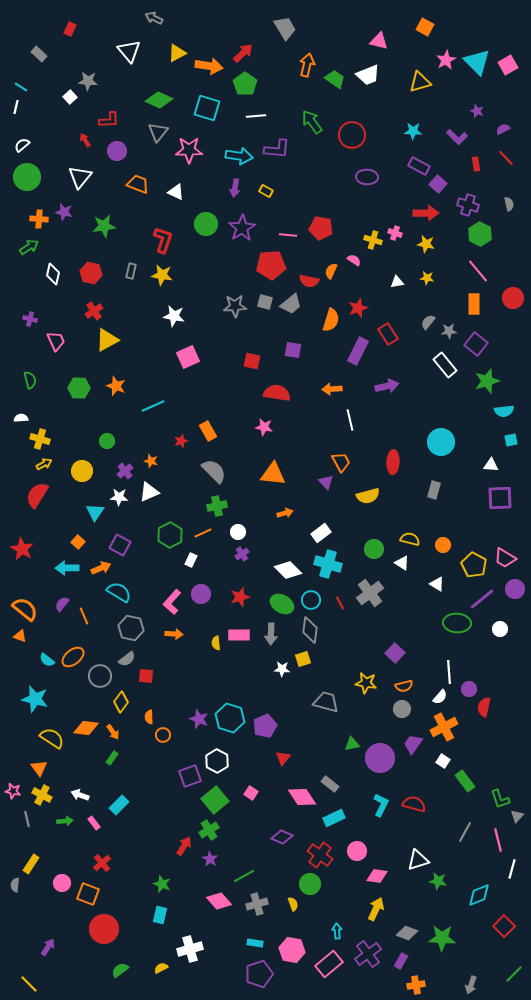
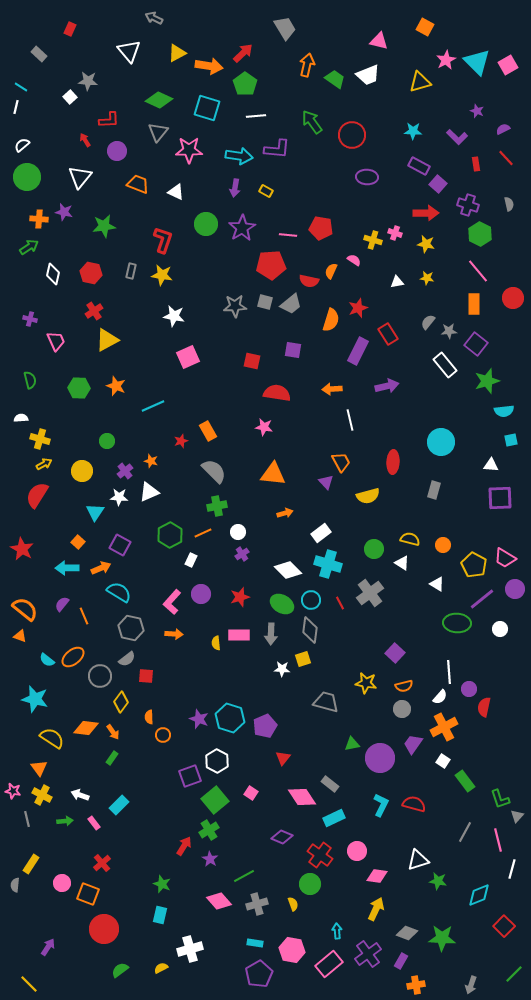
purple pentagon at (259, 974): rotated 12 degrees counterclockwise
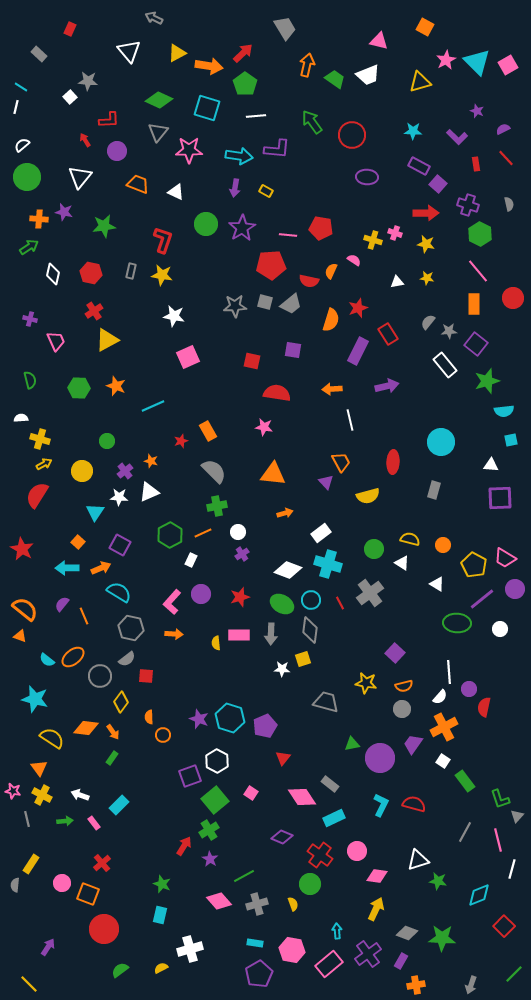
white diamond at (288, 570): rotated 24 degrees counterclockwise
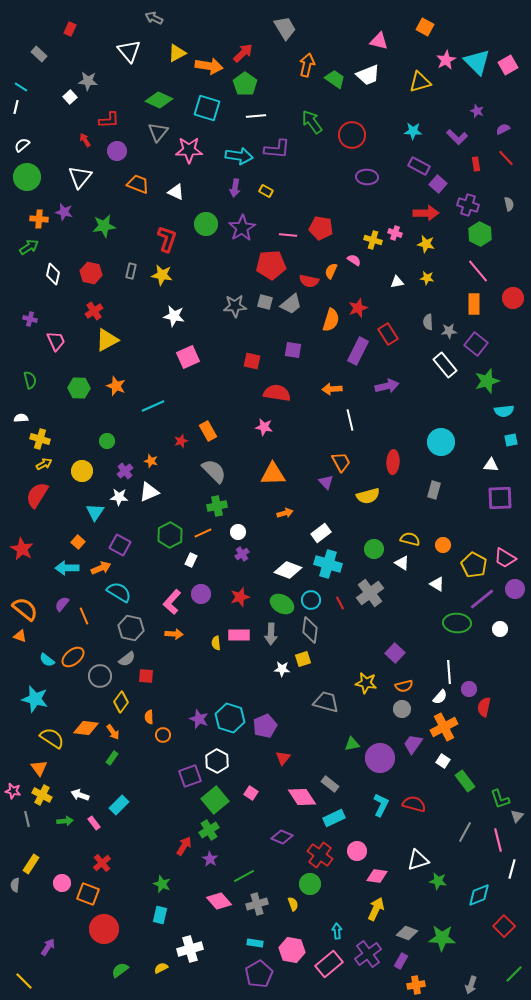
red L-shape at (163, 240): moved 4 px right, 1 px up
gray semicircle at (428, 322): rotated 42 degrees counterclockwise
orange triangle at (273, 474): rotated 8 degrees counterclockwise
yellow line at (29, 984): moved 5 px left, 3 px up
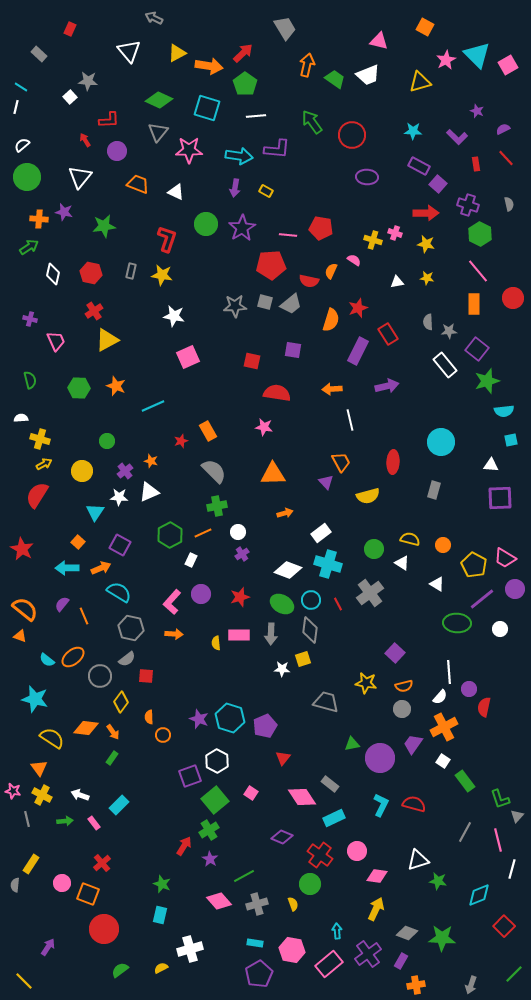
cyan triangle at (477, 62): moved 7 px up
purple square at (476, 344): moved 1 px right, 5 px down
red line at (340, 603): moved 2 px left, 1 px down
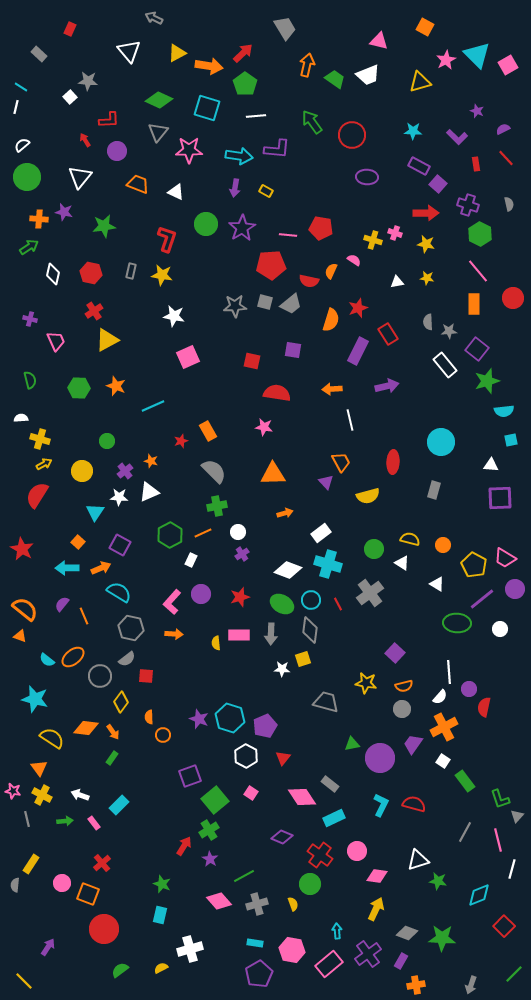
white hexagon at (217, 761): moved 29 px right, 5 px up
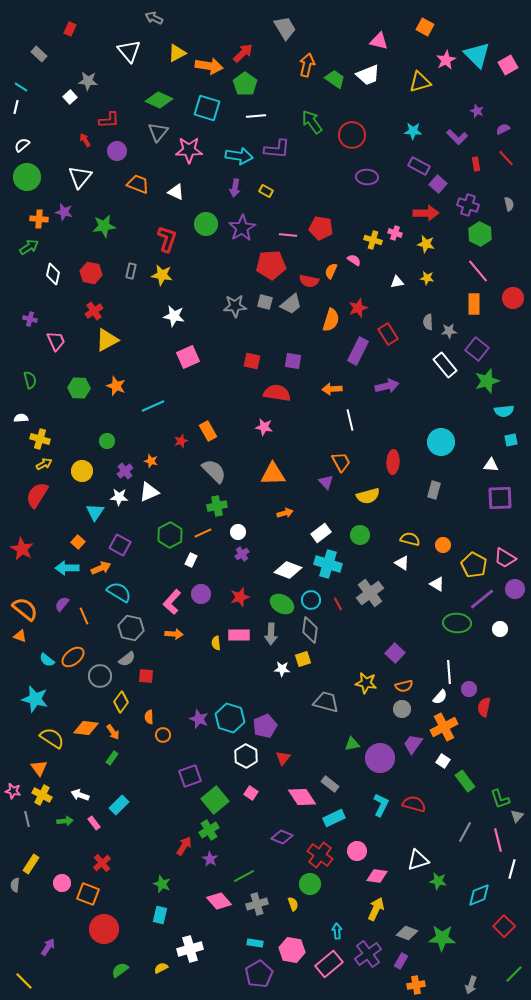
purple square at (293, 350): moved 11 px down
green circle at (374, 549): moved 14 px left, 14 px up
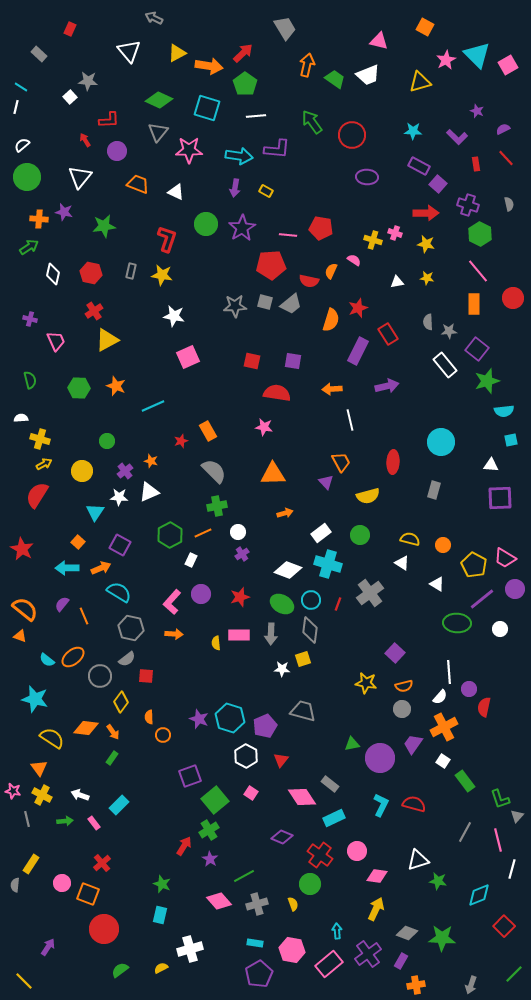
red line at (338, 604): rotated 48 degrees clockwise
gray trapezoid at (326, 702): moved 23 px left, 9 px down
red triangle at (283, 758): moved 2 px left, 2 px down
